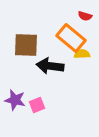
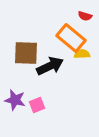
brown square: moved 8 px down
black arrow: rotated 148 degrees clockwise
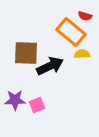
orange rectangle: moved 6 px up
purple star: rotated 15 degrees counterclockwise
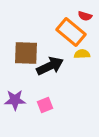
pink square: moved 8 px right
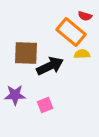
purple star: moved 5 px up
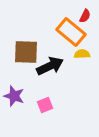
red semicircle: rotated 80 degrees counterclockwise
brown square: moved 1 px up
purple star: moved 1 px left, 1 px down; rotated 20 degrees clockwise
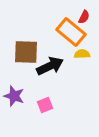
red semicircle: moved 1 px left, 1 px down
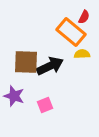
brown square: moved 10 px down
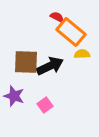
red semicircle: moved 27 px left; rotated 88 degrees counterclockwise
pink square: rotated 14 degrees counterclockwise
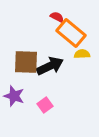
orange rectangle: moved 1 px down
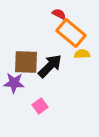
red semicircle: moved 2 px right, 3 px up
black arrow: rotated 20 degrees counterclockwise
purple star: moved 13 px up; rotated 15 degrees counterclockwise
pink square: moved 5 px left, 1 px down
